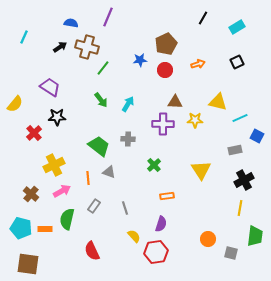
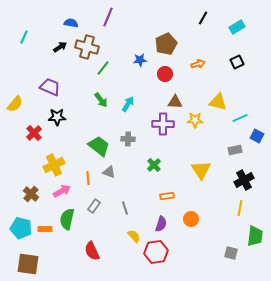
red circle at (165, 70): moved 4 px down
purple trapezoid at (50, 87): rotated 10 degrees counterclockwise
orange circle at (208, 239): moved 17 px left, 20 px up
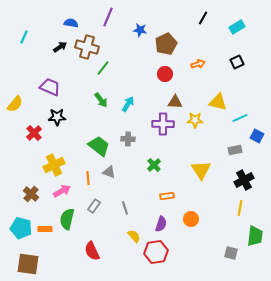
blue star at (140, 60): moved 30 px up; rotated 16 degrees clockwise
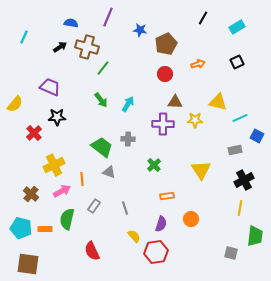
green trapezoid at (99, 146): moved 3 px right, 1 px down
orange line at (88, 178): moved 6 px left, 1 px down
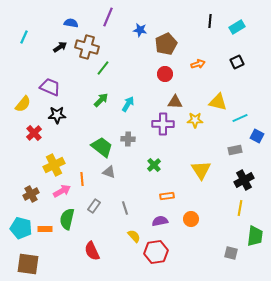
black line at (203, 18): moved 7 px right, 3 px down; rotated 24 degrees counterclockwise
green arrow at (101, 100): rotated 98 degrees counterclockwise
yellow semicircle at (15, 104): moved 8 px right
black star at (57, 117): moved 2 px up
brown cross at (31, 194): rotated 21 degrees clockwise
purple semicircle at (161, 224): moved 1 px left, 3 px up; rotated 119 degrees counterclockwise
